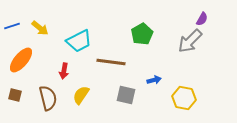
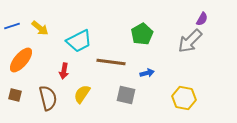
blue arrow: moved 7 px left, 7 px up
yellow semicircle: moved 1 px right, 1 px up
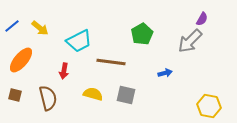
blue line: rotated 21 degrees counterclockwise
blue arrow: moved 18 px right
yellow semicircle: moved 11 px right; rotated 72 degrees clockwise
yellow hexagon: moved 25 px right, 8 px down
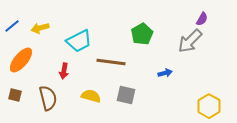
yellow arrow: rotated 126 degrees clockwise
yellow semicircle: moved 2 px left, 2 px down
yellow hexagon: rotated 20 degrees clockwise
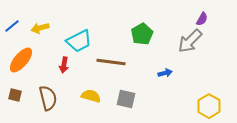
red arrow: moved 6 px up
gray square: moved 4 px down
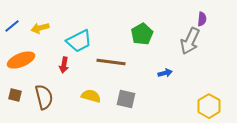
purple semicircle: rotated 24 degrees counterclockwise
gray arrow: rotated 20 degrees counterclockwise
orange ellipse: rotated 28 degrees clockwise
brown semicircle: moved 4 px left, 1 px up
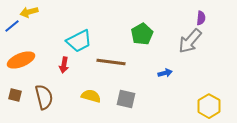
purple semicircle: moved 1 px left, 1 px up
yellow arrow: moved 11 px left, 16 px up
gray arrow: rotated 16 degrees clockwise
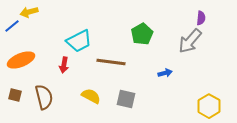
yellow semicircle: rotated 12 degrees clockwise
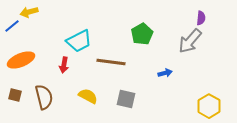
yellow semicircle: moved 3 px left
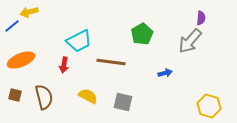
gray square: moved 3 px left, 3 px down
yellow hexagon: rotated 15 degrees counterclockwise
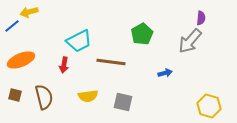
yellow semicircle: rotated 144 degrees clockwise
